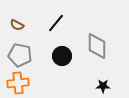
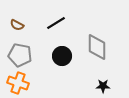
black line: rotated 18 degrees clockwise
gray diamond: moved 1 px down
orange cross: rotated 25 degrees clockwise
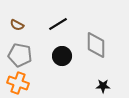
black line: moved 2 px right, 1 px down
gray diamond: moved 1 px left, 2 px up
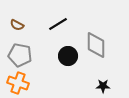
black circle: moved 6 px right
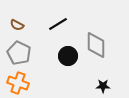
gray pentagon: moved 1 px left, 2 px up; rotated 15 degrees clockwise
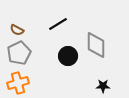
brown semicircle: moved 5 px down
gray pentagon: rotated 20 degrees clockwise
orange cross: rotated 35 degrees counterclockwise
